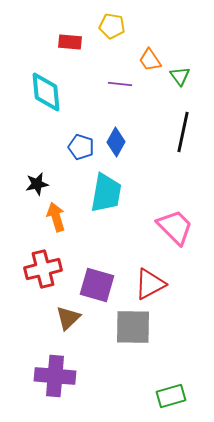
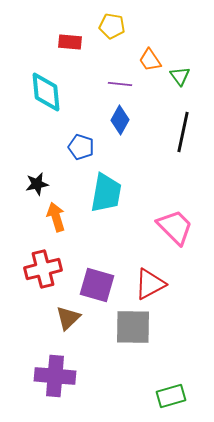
blue diamond: moved 4 px right, 22 px up
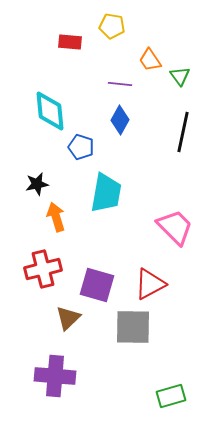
cyan diamond: moved 4 px right, 19 px down
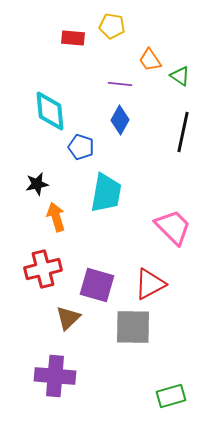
red rectangle: moved 3 px right, 4 px up
green triangle: rotated 20 degrees counterclockwise
pink trapezoid: moved 2 px left
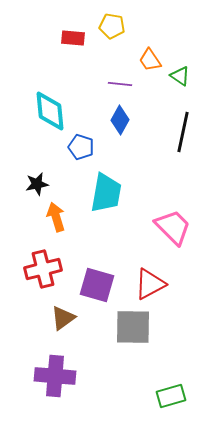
brown triangle: moved 5 px left; rotated 8 degrees clockwise
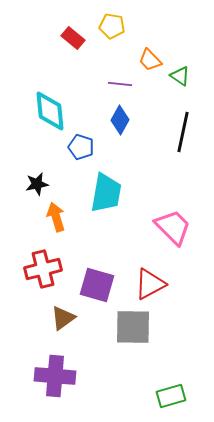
red rectangle: rotated 35 degrees clockwise
orange trapezoid: rotated 10 degrees counterclockwise
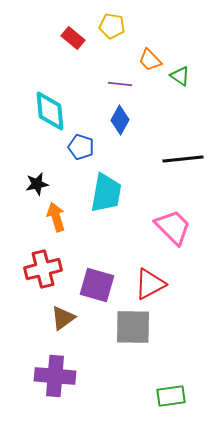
black line: moved 27 px down; rotated 72 degrees clockwise
green rectangle: rotated 8 degrees clockwise
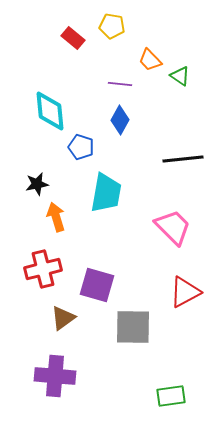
red triangle: moved 35 px right, 8 px down
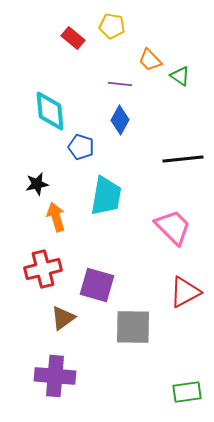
cyan trapezoid: moved 3 px down
green rectangle: moved 16 px right, 4 px up
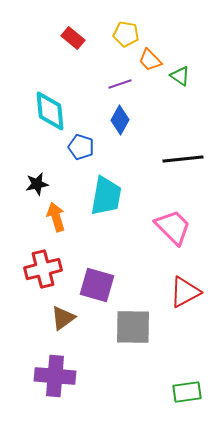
yellow pentagon: moved 14 px right, 8 px down
purple line: rotated 25 degrees counterclockwise
